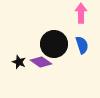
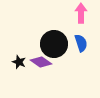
blue semicircle: moved 1 px left, 2 px up
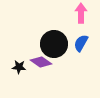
blue semicircle: rotated 132 degrees counterclockwise
black star: moved 5 px down; rotated 16 degrees counterclockwise
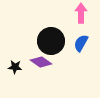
black circle: moved 3 px left, 3 px up
black star: moved 4 px left
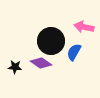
pink arrow: moved 3 px right, 14 px down; rotated 78 degrees counterclockwise
blue semicircle: moved 7 px left, 9 px down
purple diamond: moved 1 px down
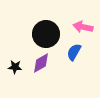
pink arrow: moved 1 px left
black circle: moved 5 px left, 7 px up
purple diamond: rotated 65 degrees counterclockwise
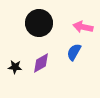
black circle: moved 7 px left, 11 px up
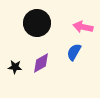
black circle: moved 2 px left
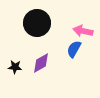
pink arrow: moved 4 px down
blue semicircle: moved 3 px up
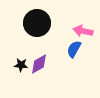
purple diamond: moved 2 px left, 1 px down
black star: moved 6 px right, 2 px up
